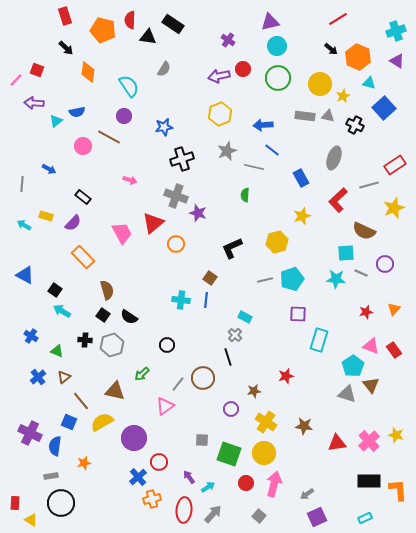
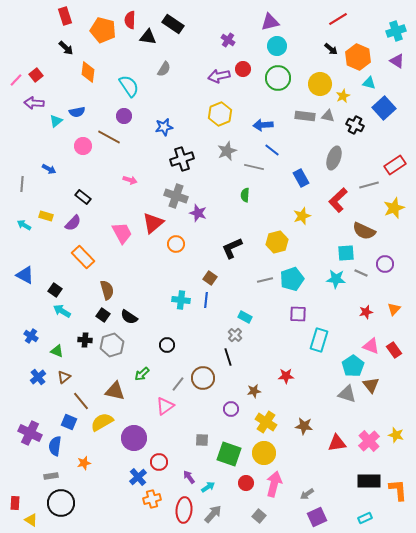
red square at (37, 70): moved 1 px left, 5 px down; rotated 32 degrees clockwise
red star at (286, 376): rotated 14 degrees clockwise
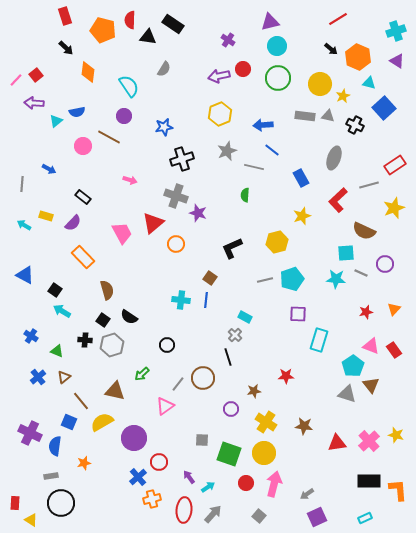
black square at (103, 315): moved 5 px down
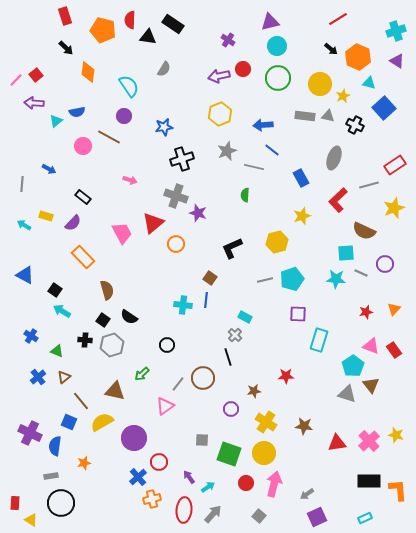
cyan cross at (181, 300): moved 2 px right, 5 px down
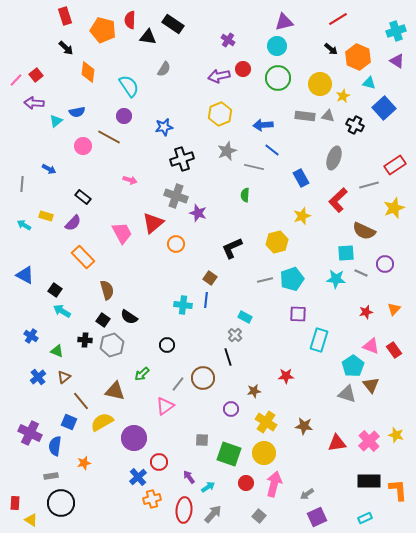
purple triangle at (270, 22): moved 14 px right
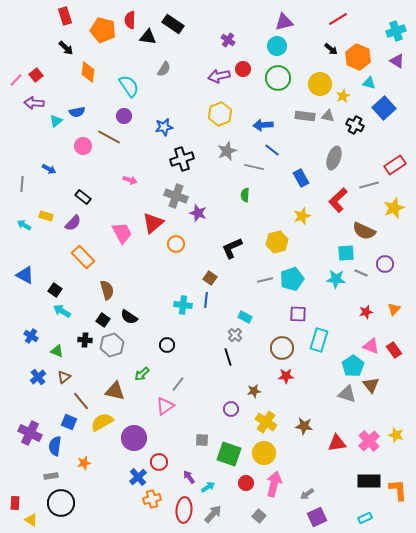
brown circle at (203, 378): moved 79 px right, 30 px up
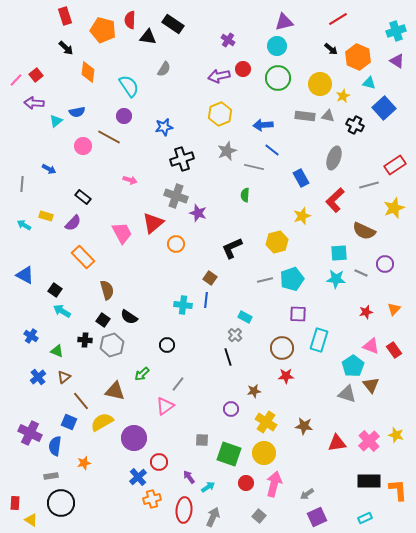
red L-shape at (338, 200): moved 3 px left
cyan square at (346, 253): moved 7 px left
gray arrow at (213, 514): moved 3 px down; rotated 18 degrees counterclockwise
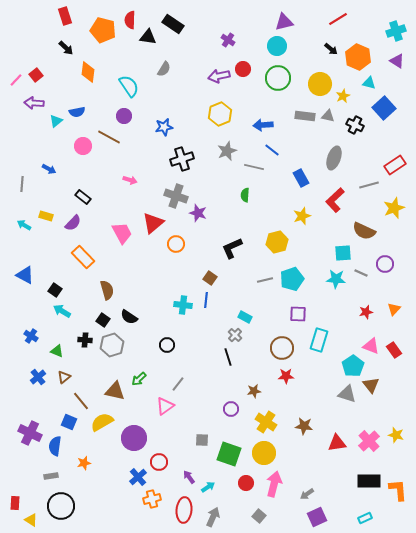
cyan square at (339, 253): moved 4 px right
green arrow at (142, 374): moved 3 px left, 5 px down
black circle at (61, 503): moved 3 px down
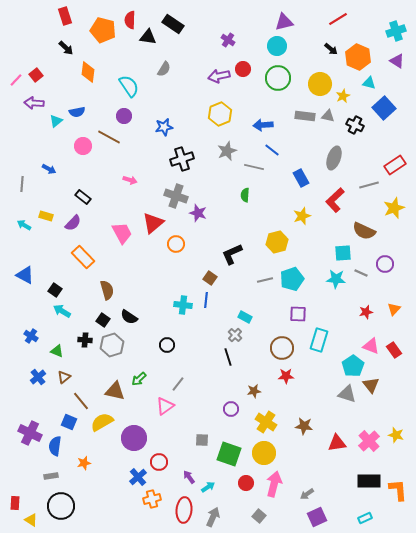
black L-shape at (232, 248): moved 6 px down
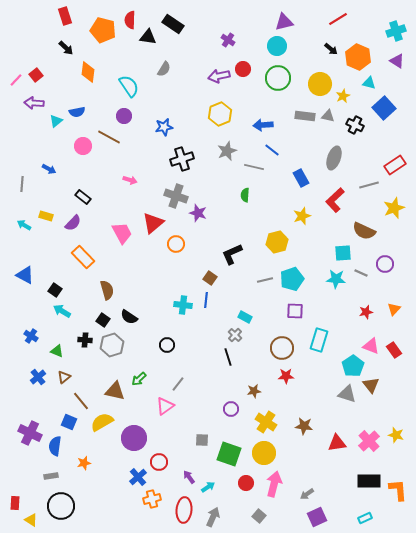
purple square at (298, 314): moved 3 px left, 3 px up
